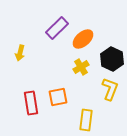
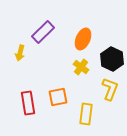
purple rectangle: moved 14 px left, 4 px down
orange ellipse: rotated 25 degrees counterclockwise
yellow cross: rotated 21 degrees counterclockwise
red rectangle: moved 3 px left
yellow rectangle: moved 6 px up
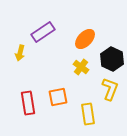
purple rectangle: rotated 10 degrees clockwise
orange ellipse: moved 2 px right; rotated 20 degrees clockwise
yellow rectangle: moved 2 px right; rotated 15 degrees counterclockwise
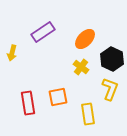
yellow arrow: moved 8 px left
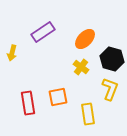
black hexagon: rotated 10 degrees counterclockwise
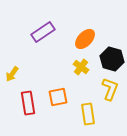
yellow arrow: moved 21 px down; rotated 21 degrees clockwise
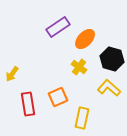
purple rectangle: moved 15 px right, 5 px up
yellow cross: moved 2 px left
yellow L-shape: moved 1 px left, 1 px up; rotated 70 degrees counterclockwise
orange square: rotated 12 degrees counterclockwise
red rectangle: moved 1 px down
yellow rectangle: moved 6 px left, 4 px down; rotated 20 degrees clockwise
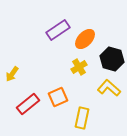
purple rectangle: moved 3 px down
yellow cross: rotated 21 degrees clockwise
red rectangle: rotated 60 degrees clockwise
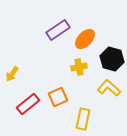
yellow cross: rotated 21 degrees clockwise
yellow rectangle: moved 1 px right, 1 px down
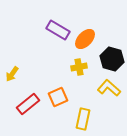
purple rectangle: rotated 65 degrees clockwise
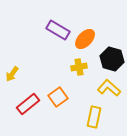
orange square: rotated 12 degrees counterclockwise
yellow rectangle: moved 11 px right, 2 px up
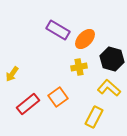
yellow rectangle: rotated 15 degrees clockwise
